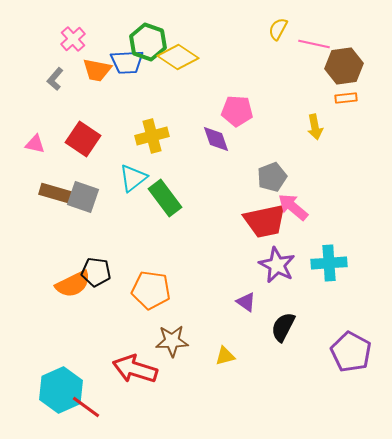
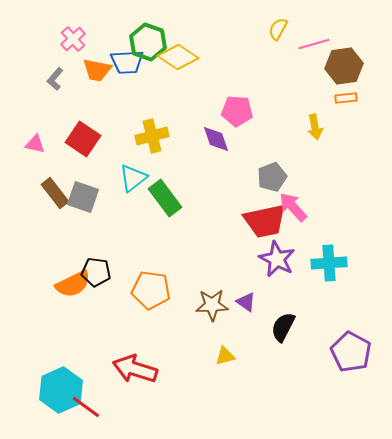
pink line: rotated 28 degrees counterclockwise
brown rectangle: rotated 36 degrees clockwise
pink arrow: rotated 8 degrees clockwise
purple star: moved 6 px up
brown star: moved 40 px right, 36 px up
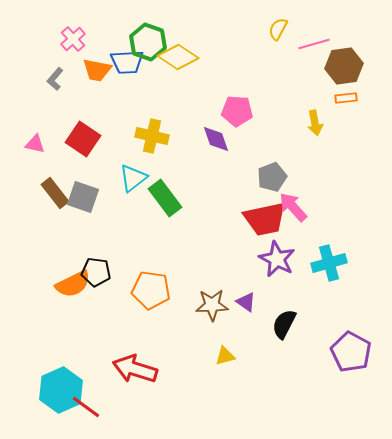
yellow arrow: moved 4 px up
yellow cross: rotated 28 degrees clockwise
red trapezoid: moved 2 px up
cyan cross: rotated 12 degrees counterclockwise
black semicircle: moved 1 px right, 3 px up
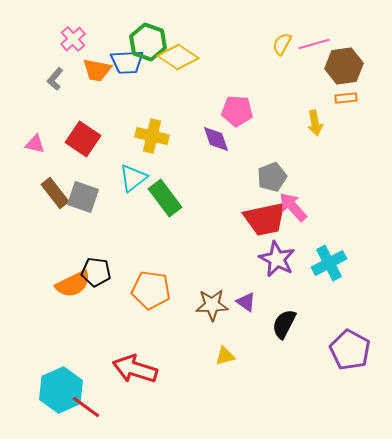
yellow semicircle: moved 4 px right, 15 px down
cyan cross: rotated 12 degrees counterclockwise
purple pentagon: moved 1 px left, 2 px up
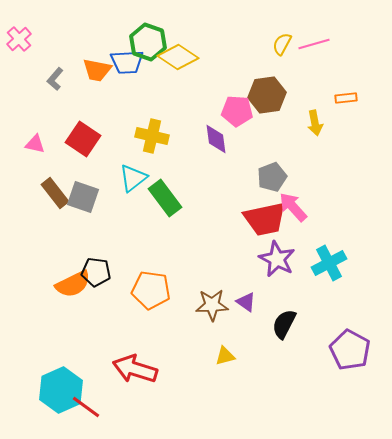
pink cross: moved 54 px left
brown hexagon: moved 77 px left, 29 px down
purple diamond: rotated 12 degrees clockwise
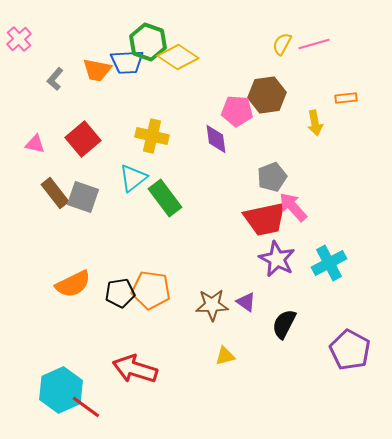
red square: rotated 16 degrees clockwise
black pentagon: moved 24 px right, 21 px down; rotated 16 degrees counterclockwise
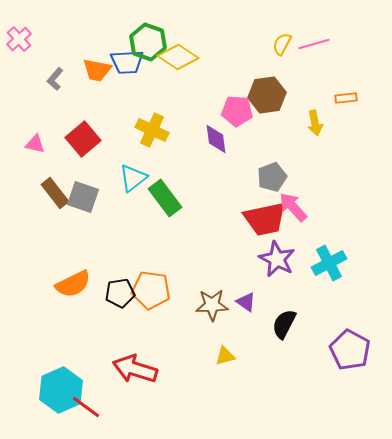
yellow cross: moved 6 px up; rotated 12 degrees clockwise
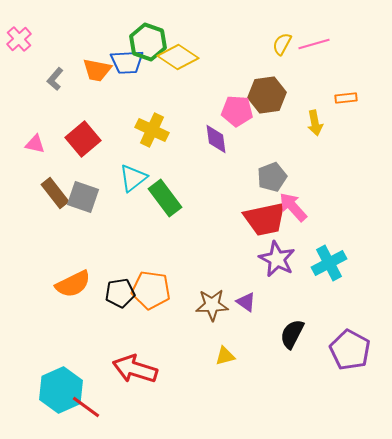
black semicircle: moved 8 px right, 10 px down
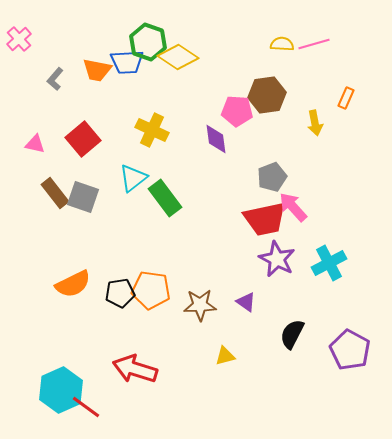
yellow semicircle: rotated 65 degrees clockwise
orange rectangle: rotated 60 degrees counterclockwise
brown star: moved 12 px left
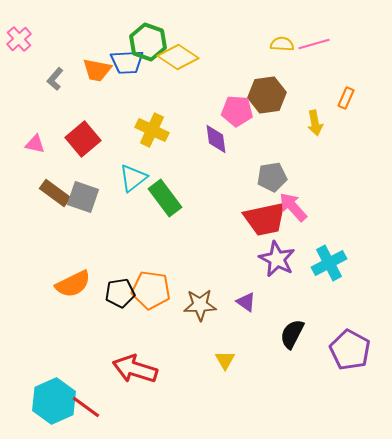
gray pentagon: rotated 12 degrees clockwise
brown rectangle: rotated 16 degrees counterclockwise
yellow triangle: moved 4 px down; rotated 45 degrees counterclockwise
cyan hexagon: moved 7 px left, 11 px down
